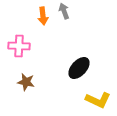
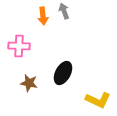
black ellipse: moved 16 px left, 5 px down; rotated 15 degrees counterclockwise
brown star: moved 3 px right, 1 px down
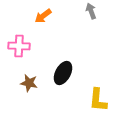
gray arrow: moved 27 px right
orange arrow: rotated 60 degrees clockwise
yellow L-shape: rotated 70 degrees clockwise
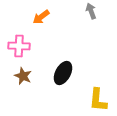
orange arrow: moved 2 px left, 1 px down
brown star: moved 6 px left, 7 px up; rotated 12 degrees clockwise
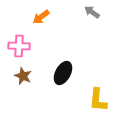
gray arrow: moved 1 px right, 1 px down; rotated 35 degrees counterclockwise
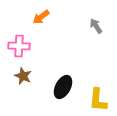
gray arrow: moved 4 px right, 14 px down; rotated 21 degrees clockwise
black ellipse: moved 14 px down
